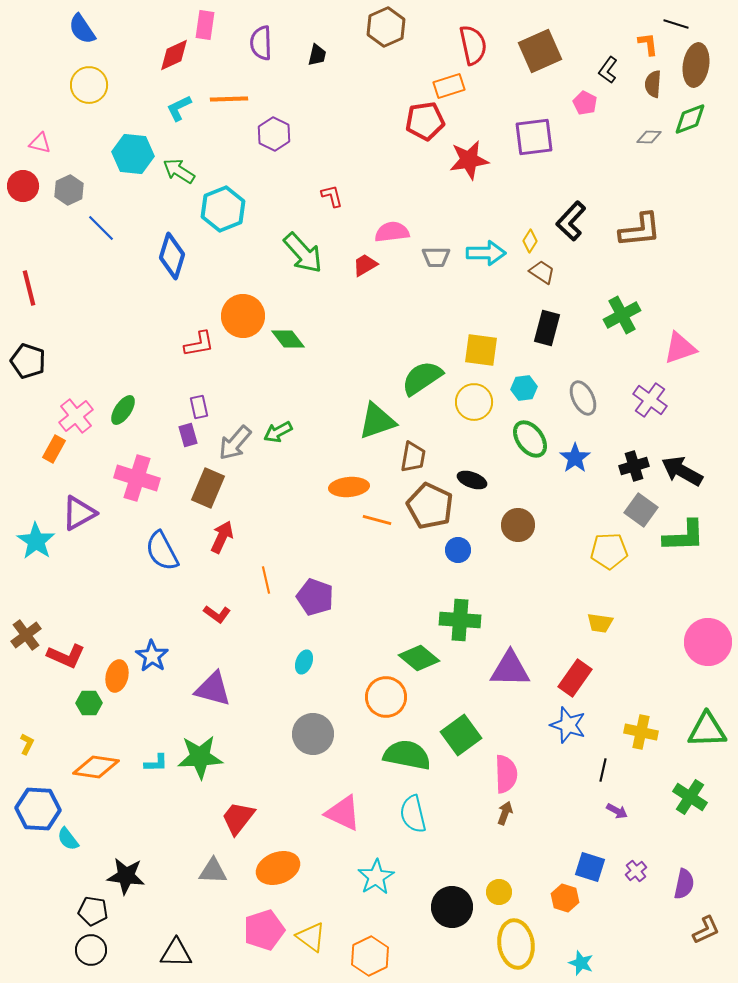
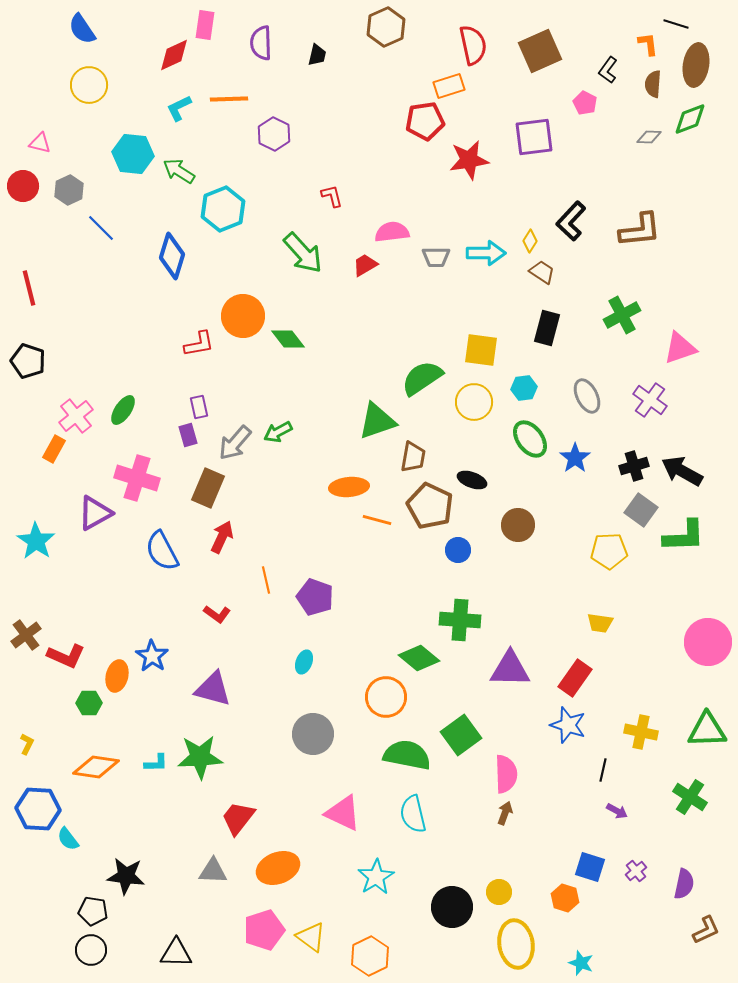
gray ellipse at (583, 398): moved 4 px right, 2 px up
purple triangle at (79, 513): moved 16 px right
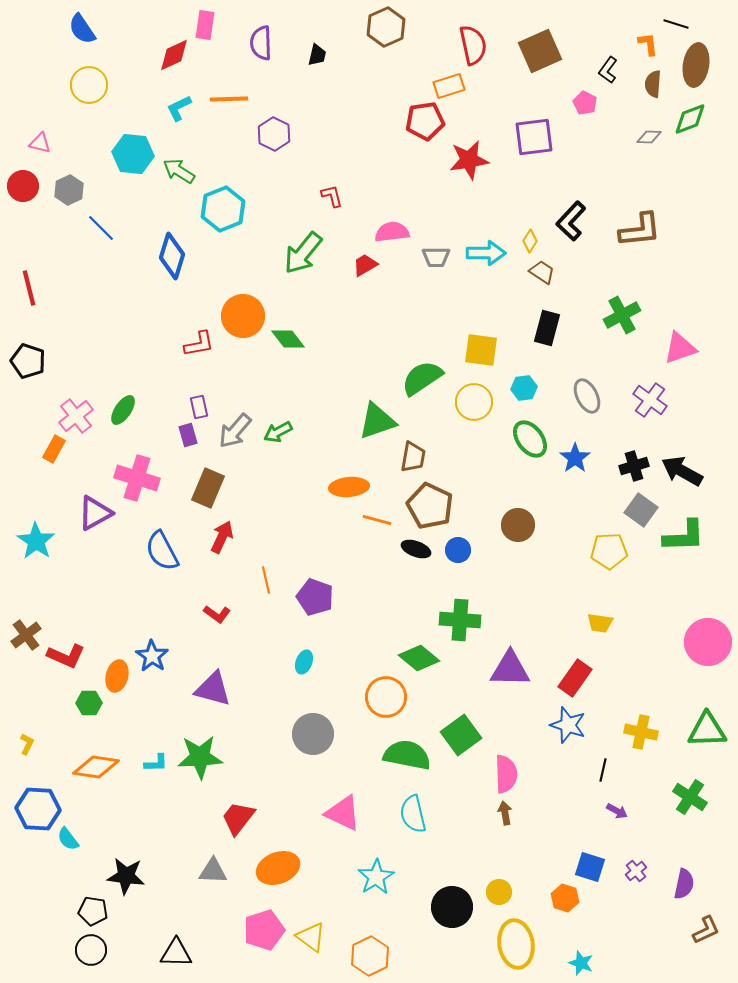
green arrow at (303, 253): rotated 81 degrees clockwise
gray arrow at (235, 443): moved 12 px up
black ellipse at (472, 480): moved 56 px left, 69 px down
brown arrow at (505, 813): rotated 30 degrees counterclockwise
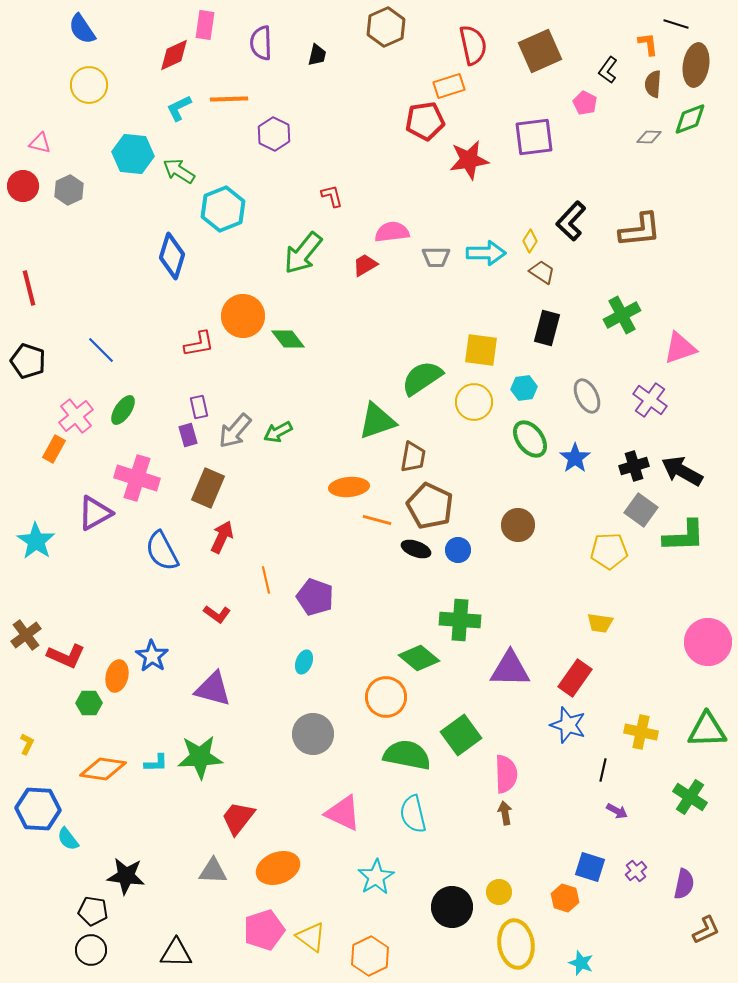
blue line at (101, 228): moved 122 px down
orange diamond at (96, 767): moved 7 px right, 2 px down
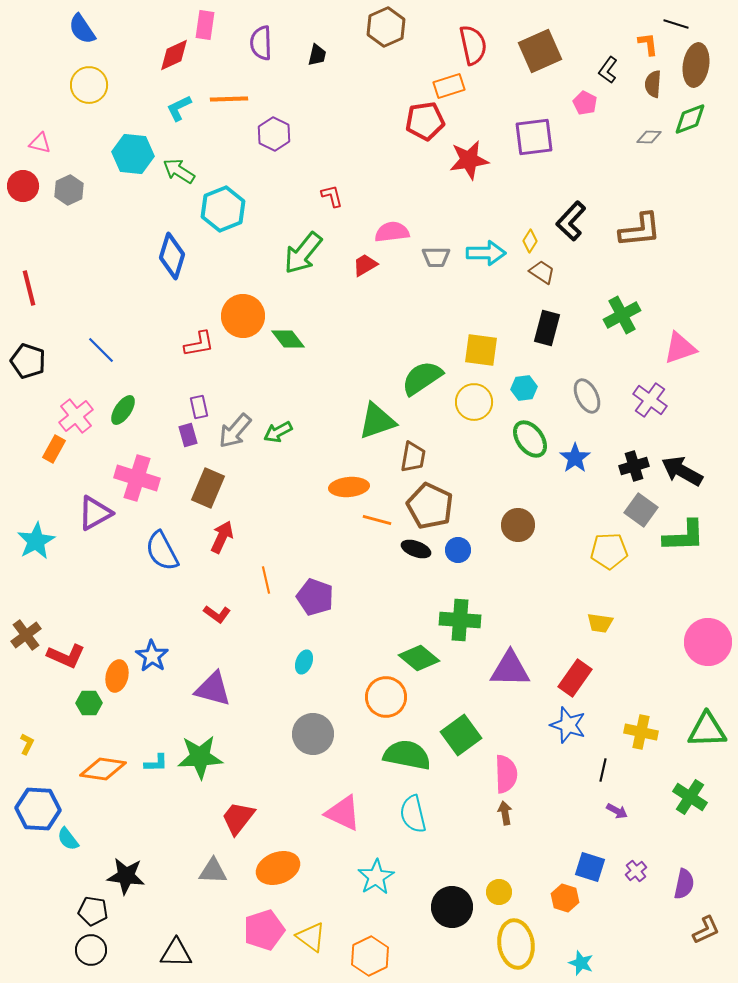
cyan star at (36, 541): rotated 9 degrees clockwise
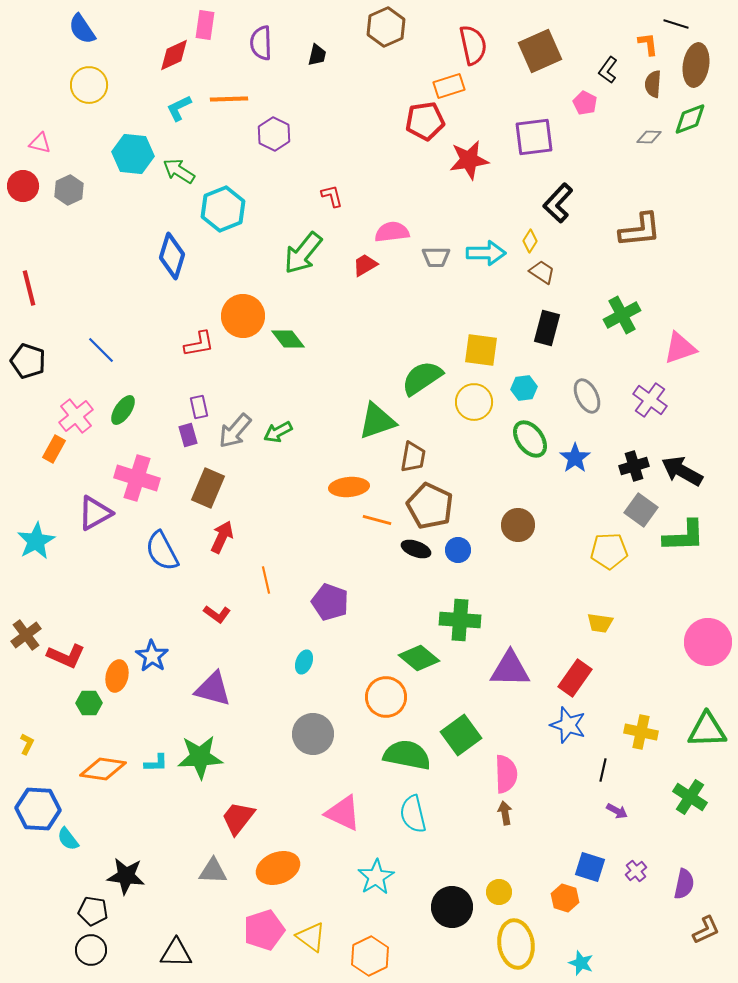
black L-shape at (571, 221): moved 13 px left, 18 px up
purple pentagon at (315, 597): moved 15 px right, 5 px down
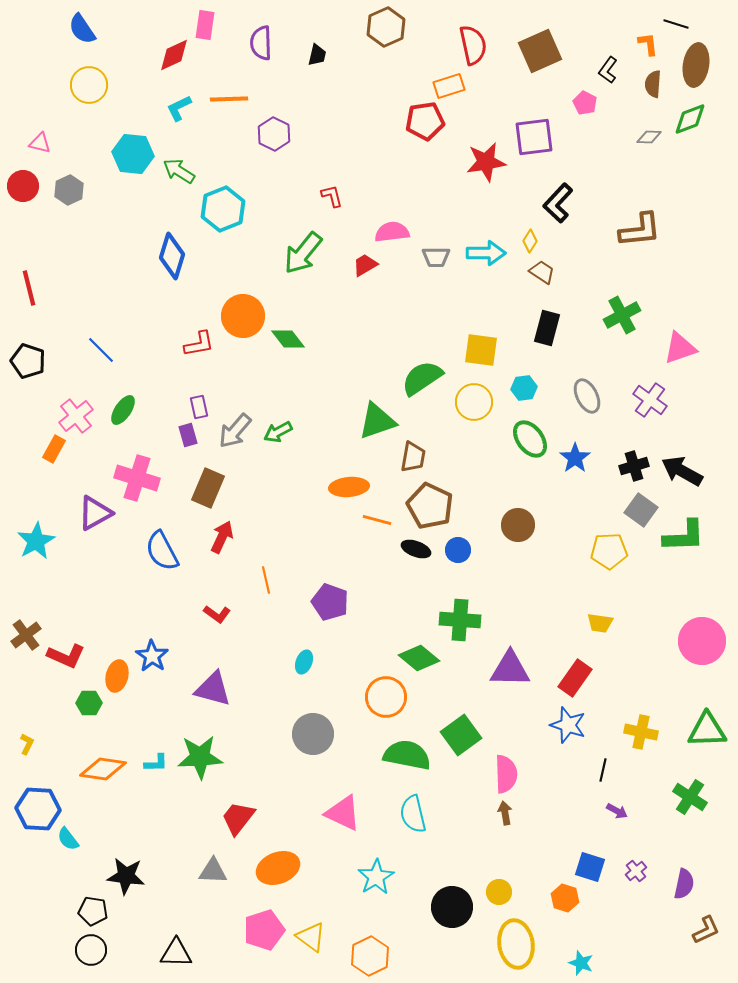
red star at (469, 160): moved 17 px right, 2 px down
pink circle at (708, 642): moved 6 px left, 1 px up
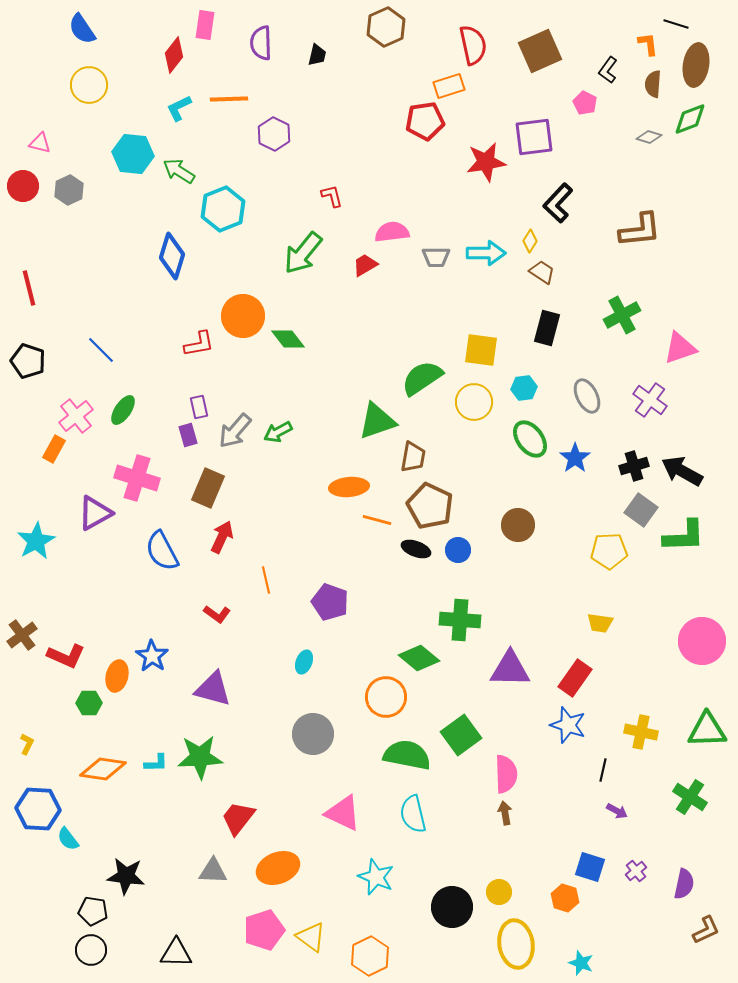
red diamond at (174, 55): rotated 27 degrees counterclockwise
gray diamond at (649, 137): rotated 15 degrees clockwise
brown cross at (26, 635): moved 4 px left
cyan star at (376, 877): rotated 18 degrees counterclockwise
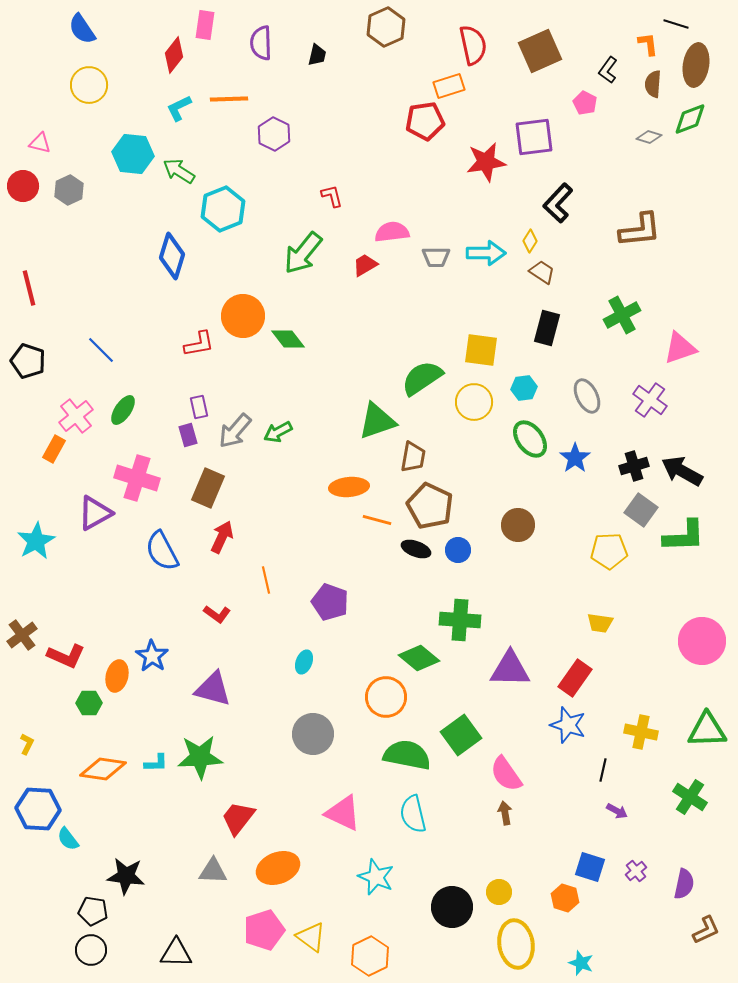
pink semicircle at (506, 774): rotated 147 degrees clockwise
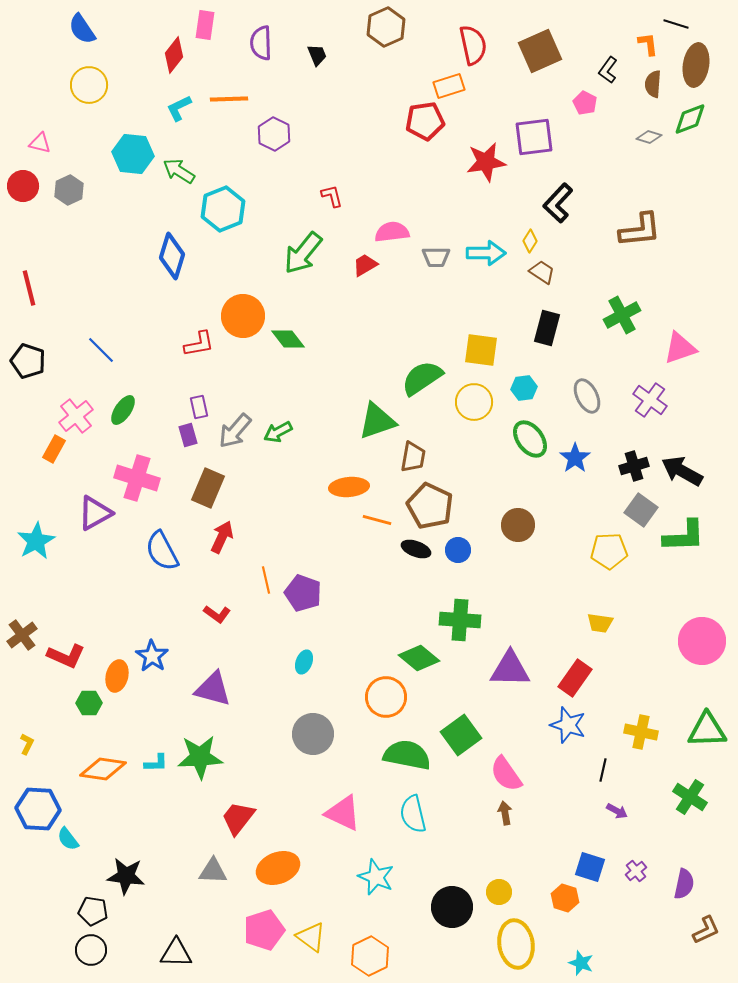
black trapezoid at (317, 55): rotated 35 degrees counterclockwise
purple pentagon at (330, 602): moved 27 px left, 9 px up
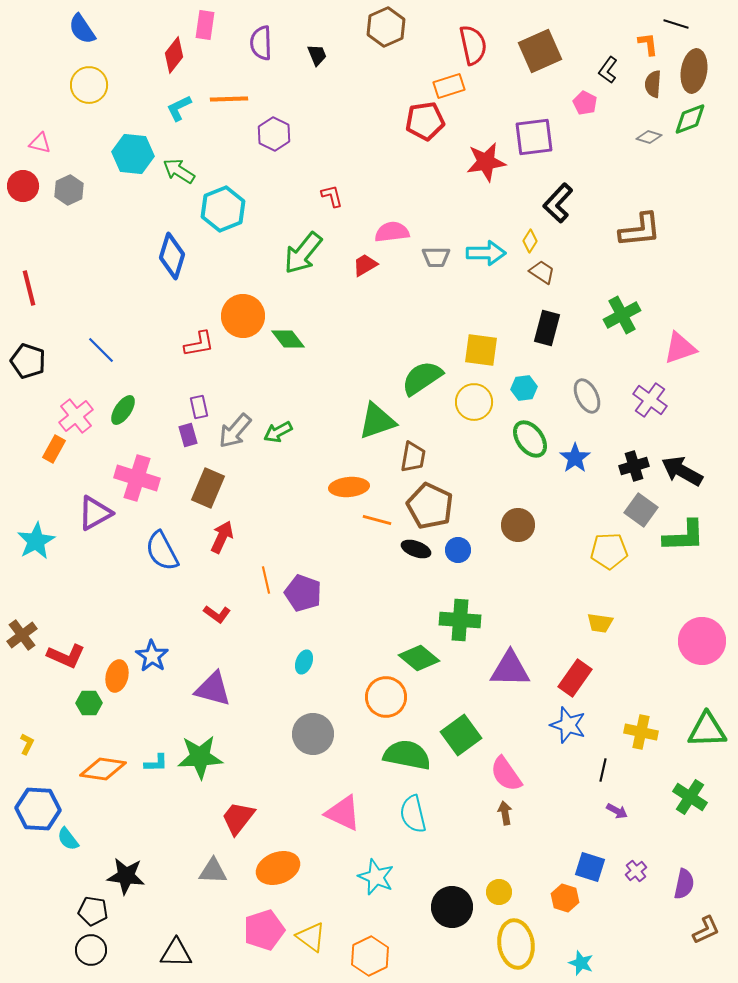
brown ellipse at (696, 65): moved 2 px left, 6 px down
